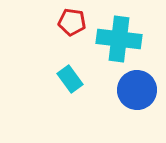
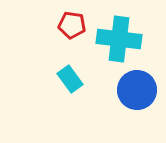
red pentagon: moved 3 px down
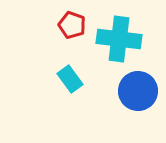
red pentagon: rotated 12 degrees clockwise
blue circle: moved 1 px right, 1 px down
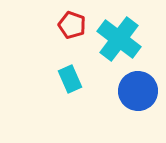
cyan cross: rotated 30 degrees clockwise
cyan rectangle: rotated 12 degrees clockwise
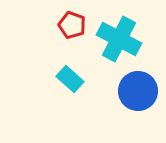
cyan cross: rotated 9 degrees counterclockwise
cyan rectangle: rotated 24 degrees counterclockwise
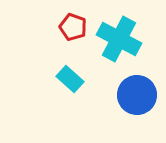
red pentagon: moved 1 px right, 2 px down
blue circle: moved 1 px left, 4 px down
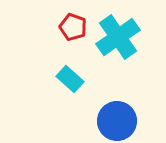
cyan cross: moved 1 px left, 2 px up; rotated 27 degrees clockwise
blue circle: moved 20 px left, 26 px down
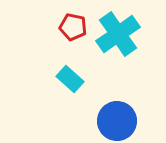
red pentagon: rotated 8 degrees counterclockwise
cyan cross: moved 3 px up
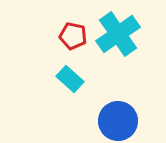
red pentagon: moved 9 px down
blue circle: moved 1 px right
